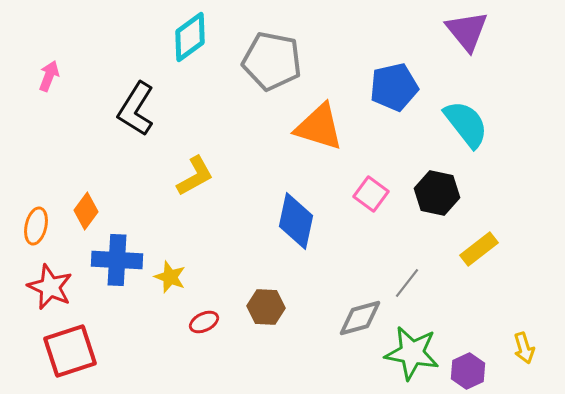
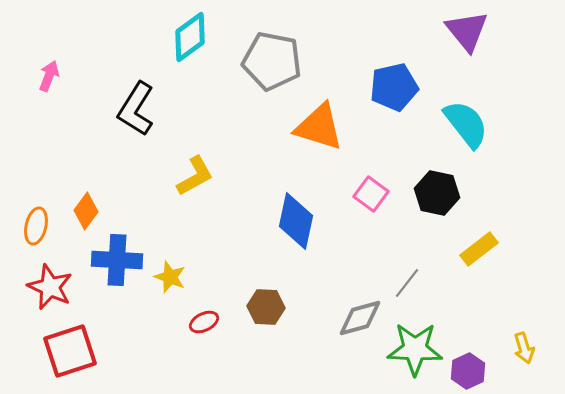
green star: moved 3 px right, 4 px up; rotated 8 degrees counterclockwise
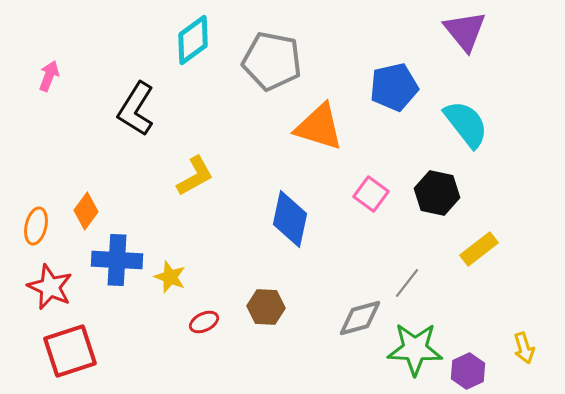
purple triangle: moved 2 px left
cyan diamond: moved 3 px right, 3 px down
blue diamond: moved 6 px left, 2 px up
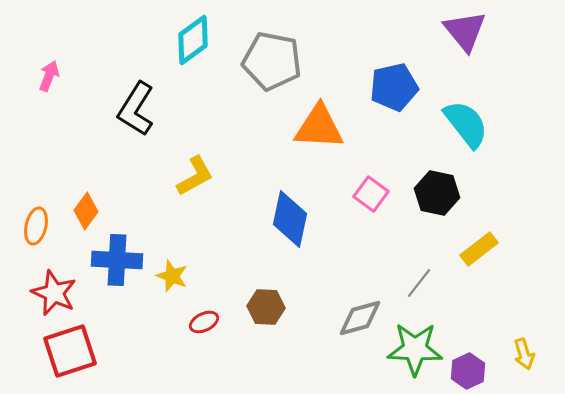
orange triangle: rotated 14 degrees counterclockwise
yellow star: moved 2 px right, 1 px up
gray line: moved 12 px right
red star: moved 4 px right, 6 px down
yellow arrow: moved 6 px down
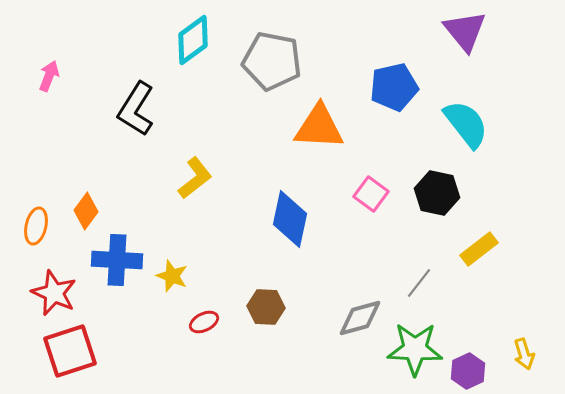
yellow L-shape: moved 2 px down; rotated 9 degrees counterclockwise
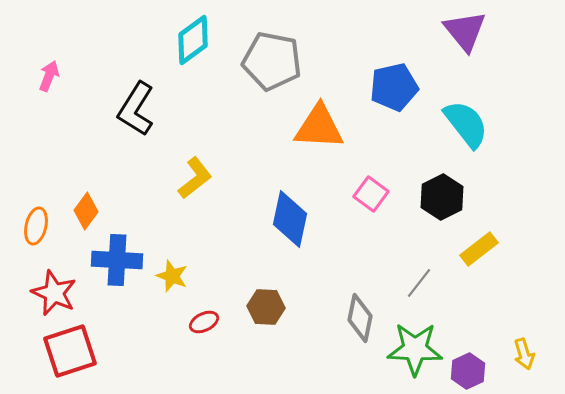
black hexagon: moved 5 px right, 4 px down; rotated 21 degrees clockwise
gray diamond: rotated 63 degrees counterclockwise
